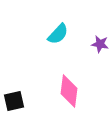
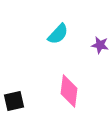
purple star: moved 1 px down
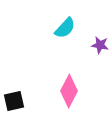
cyan semicircle: moved 7 px right, 6 px up
pink diamond: rotated 20 degrees clockwise
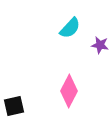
cyan semicircle: moved 5 px right
black square: moved 5 px down
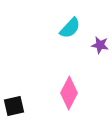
pink diamond: moved 2 px down
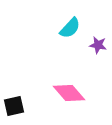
purple star: moved 2 px left
pink diamond: rotated 68 degrees counterclockwise
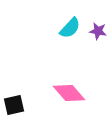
purple star: moved 14 px up
black square: moved 1 px up
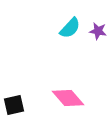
pink diamond: moved 1 px left, 5 px down
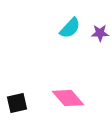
purple star: moved 2 px right, 2 px down; rotated 12 degrees counterclockwise
black square: moved 3 px right, 2 px up
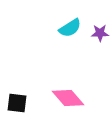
cyan semicircle: rotated 15 degrees clockwise
black square: rotated 20 degrees clockwise
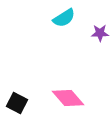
cyan semicircle: moved 6 px left, 10 px up
black square: rotated 20 degrees clockwise
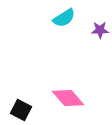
purple star: moved 3 px up
black square: moved 4 px right, 7 px down
